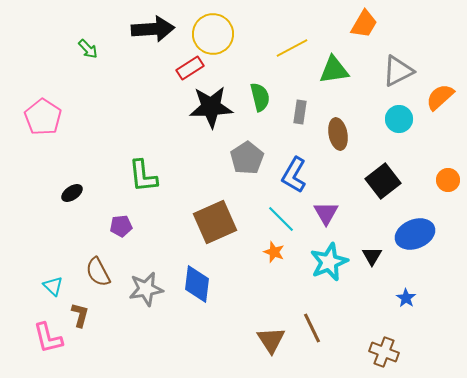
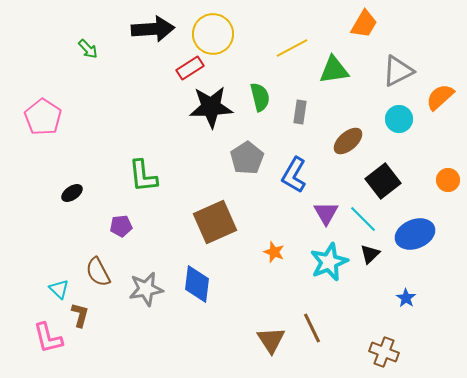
brown ellipse: moved 10 px right, 7 px down; rotated 60 degrees clockwise
cyan line: moved 82 px right
black triangle: moved 2 px left, 2 px up; rotated 15 degrees clockwise
cyan triangle: moved 6 px right, 3 px down
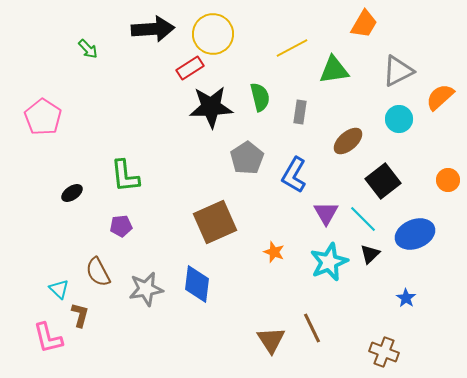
green L-shape: moved 18 px left
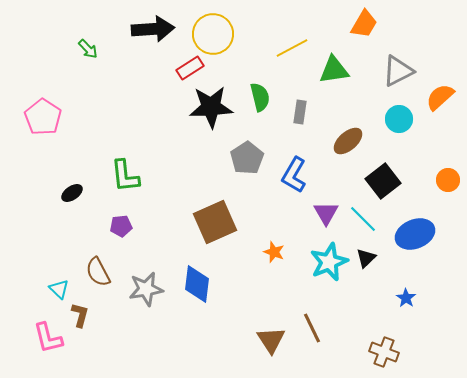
black triangle: moved 4 px left, 4 px down
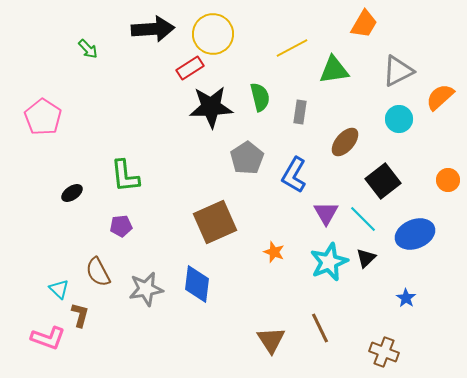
brown ellipse: moved 3 px left, 1 px down; rotated 8 degrees counterclockwise
brown line: moved 8 px right
pink L-shape: rotated 56 degrees counterclockwise
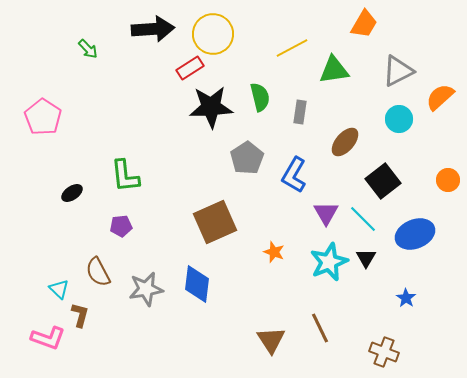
black triangle: rotated 15 degrees counterclockwise
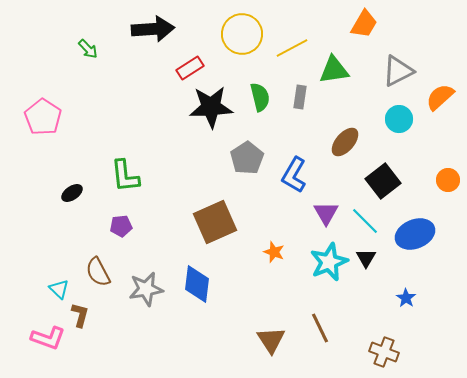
yellow circle: moved 29 px right
gray rectangle: moved 15 px up
cyan line: moved 2 px right, 2 px down
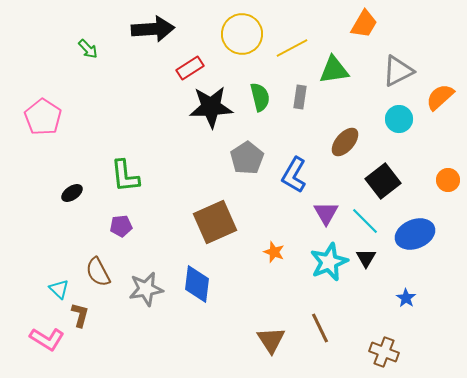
pink L-shape: moved 1 px left, 1 px down; rotated 12 degrees clockwise
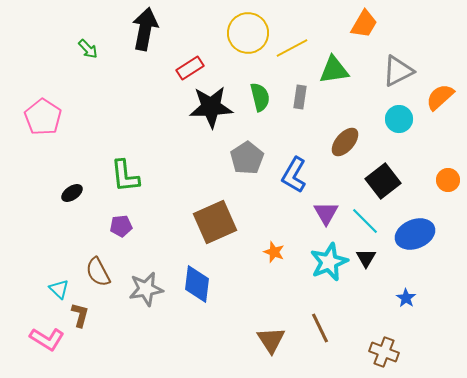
black arrow: moved 8 px left; rotated 75 degrees counterclockwise
yellow circle: moved 6 px right, 1 px up
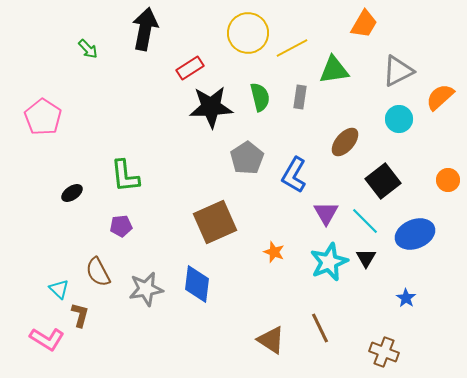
brown triangle: rotated 24 degrees counterclockwise
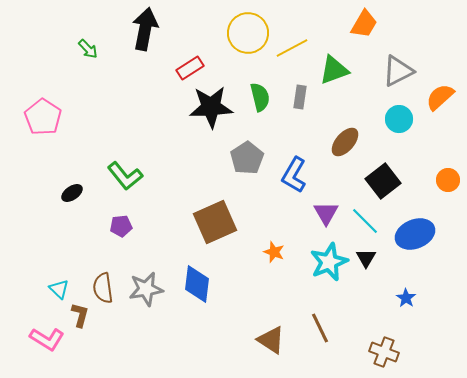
green triangle: rotated 12 degrees counterclockwise
green L-shape: rotated 33 degrees counterclockwise
brown semicircle: moved 5 px right, 16 px down; rotated 20 degrees clockwise
